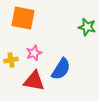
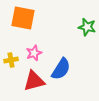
red triangle: rotated 25 degrees counterclockwise
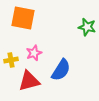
blue semicircle: moved 1 px down
red triangle: moved 5 px left
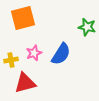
orange square: rotated 25 degrees counterclockwise
blue semicircle: moved 16 px up
red triangle: moved 4 px left, 2 px down
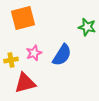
blue semicircle: moved 1 px right, 1 px down
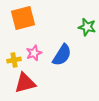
yellow cross: moved 3 px right
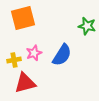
green star: moved 1 px up
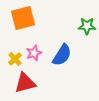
green star: rotated 12 degrees counterclockwise
yellow cross: moved 1 px right, 1 px up; rotated 32 degrees counterclockwise
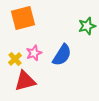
green star: rotated 18 degrees counterclockwise
red triangle: moved 2 px up
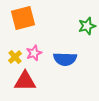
blue semicircle: moved 3 px right, 4 px down; rotated 60 degrees clockwise
yellow cross: moved 2 px up
red triangle: rotated 15 degrees clockwise
